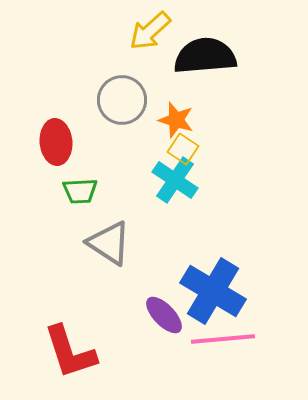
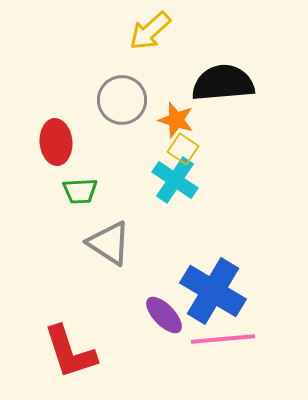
black semicircle: moved 18 px right, 27 px down
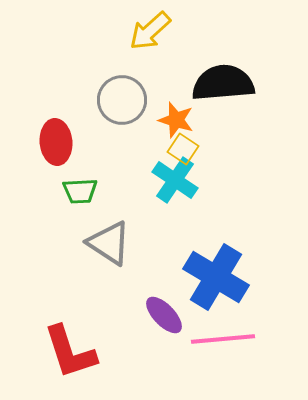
blue cross: moved 3 px right, 14 px up
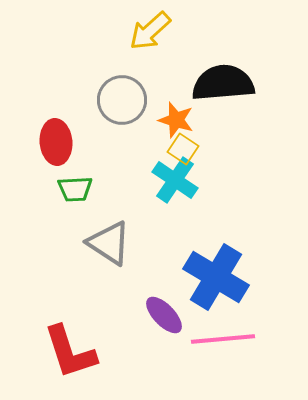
green trapezoid: moved 5 px left, 2 px up
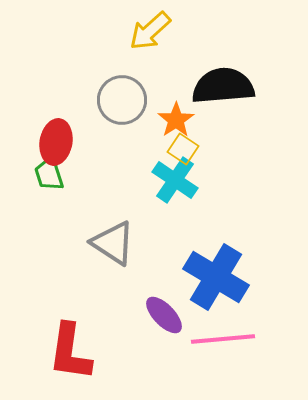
black semicircle: moved 3 px down
orange star: rotated 21 degrees clockwise
red ellipse: rotated 15 degrees clockwise
green trapezoid: moved 26 px left, 15 px up; rotated 75 degrees clockwise
gray triangle: moved 4 px right
red L-shape: rotated 26 degrees clockwise
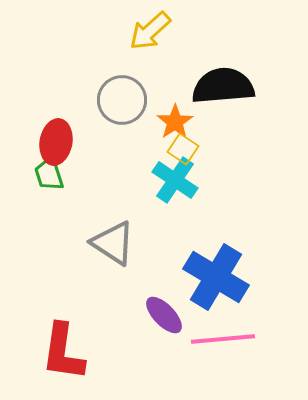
orange star: moved 1 px left, 2 px down
red L-shape: moved 7 px left
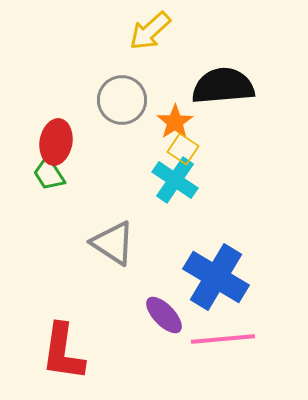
green trapezoid: rotated 15 degrees counterclockwise
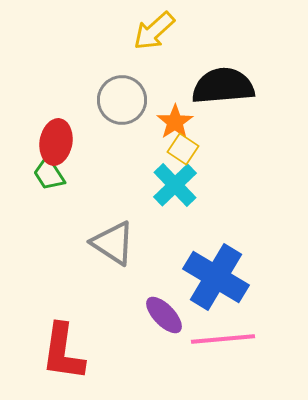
yellow arrow: moved 4 px right
cyan cross: moved 5 px down; rotated 12 degrees clockwise
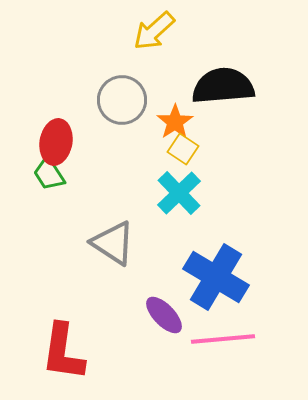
cyan cross: moved 4 px right, 8 px down
